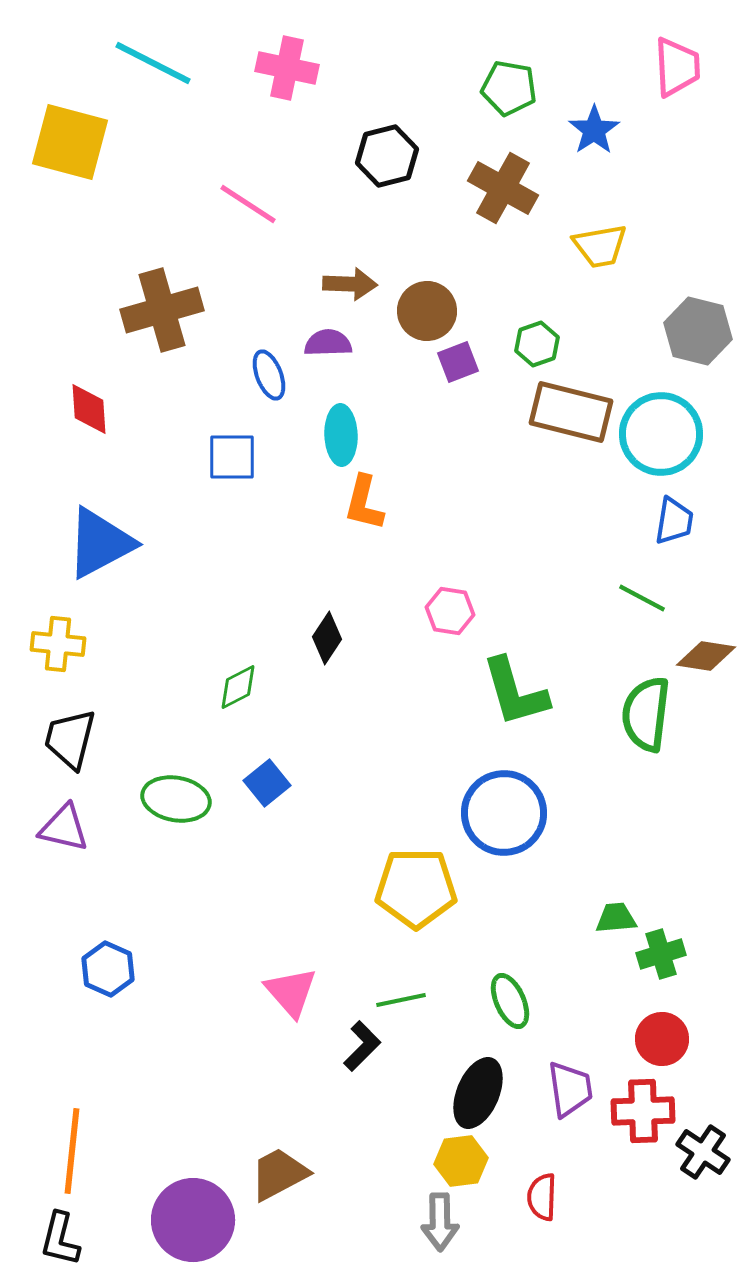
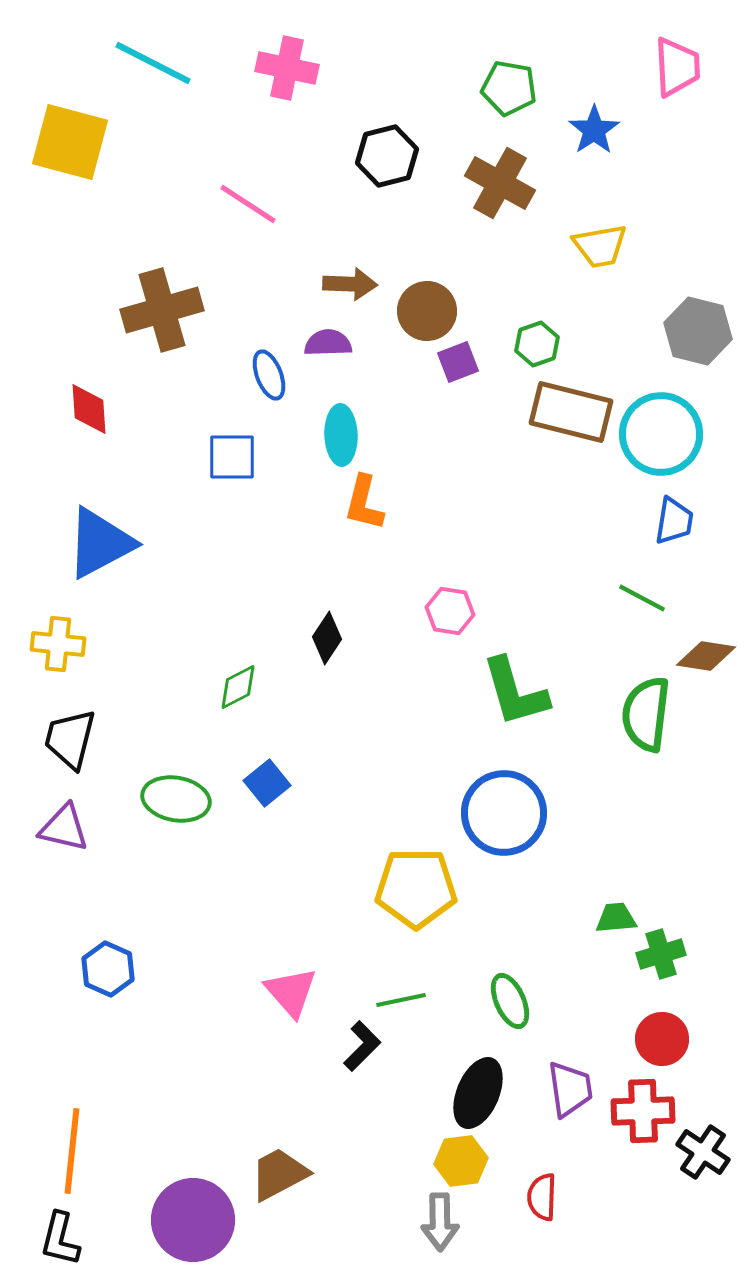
brown cross at (503, 188): moved 3 px left, 5 px up
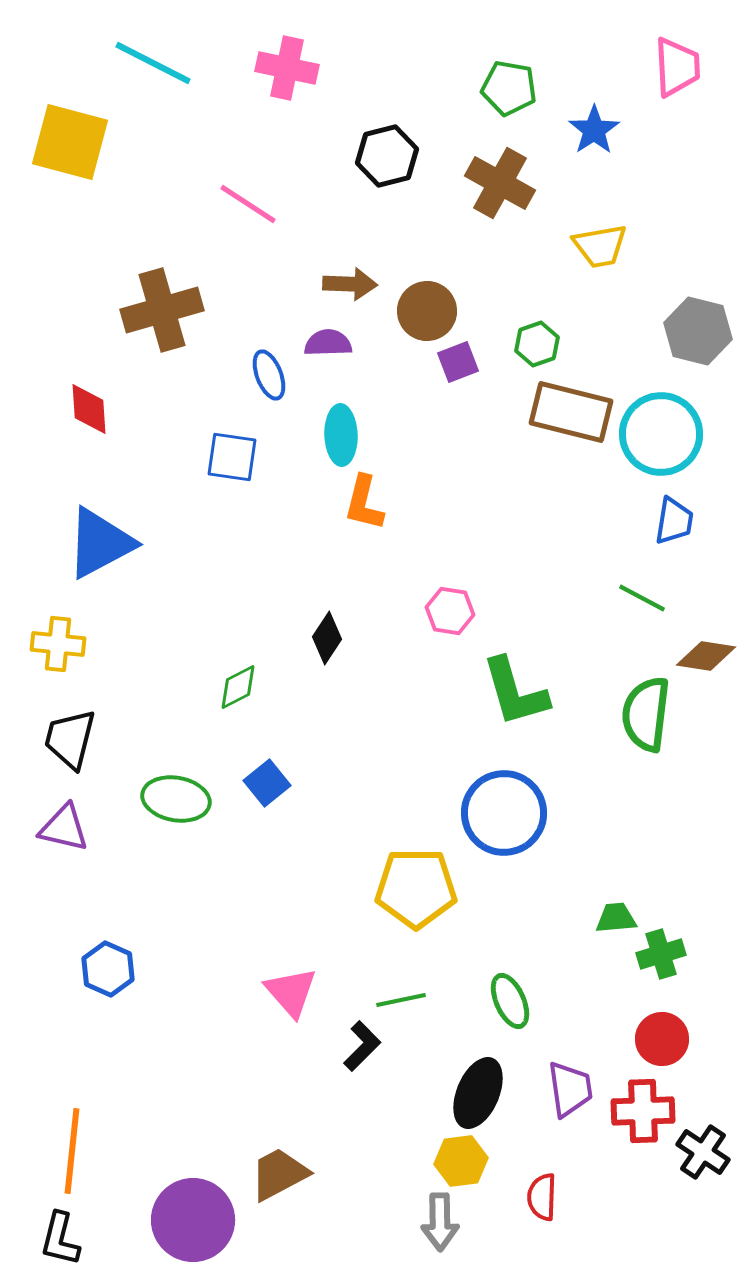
blue square at (232, 457): rotated 8 degrees clockwise
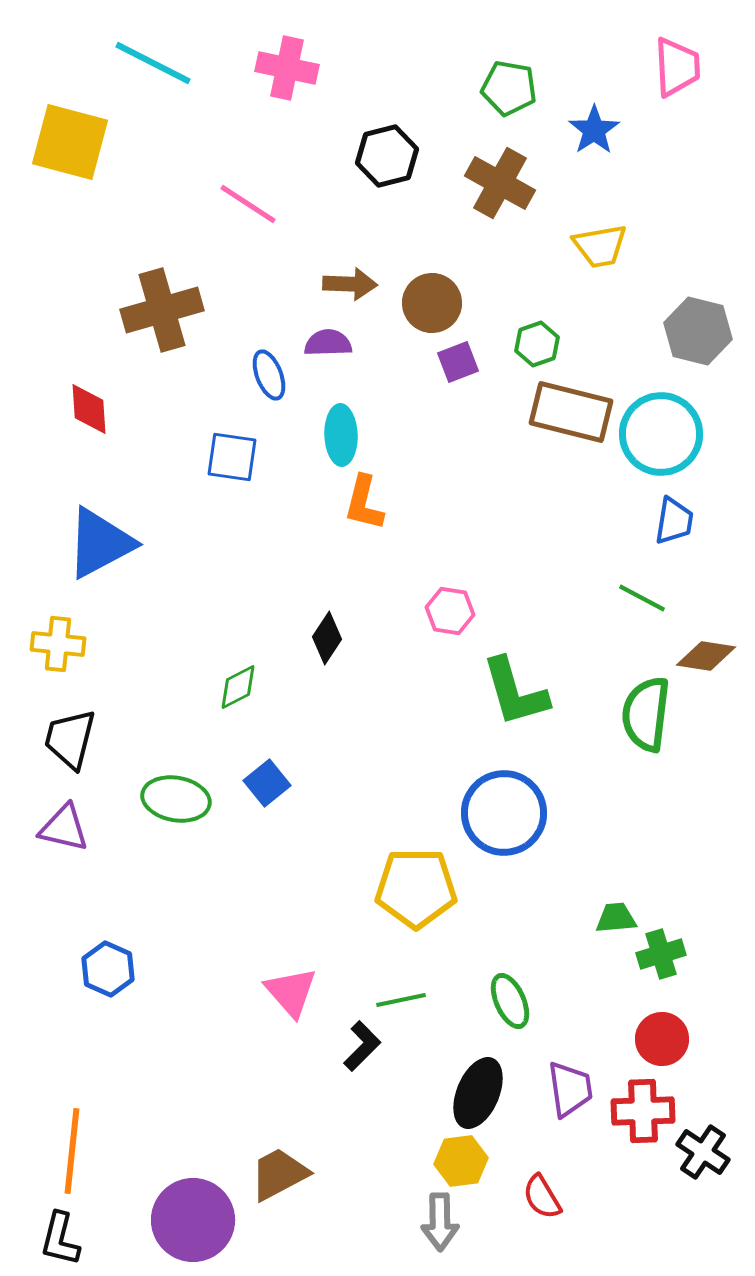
brown circle at (427, 311): moved 5 px right, 8 px up
red semicircle at (542, 1197): rotated 33 degrees counterclockwise
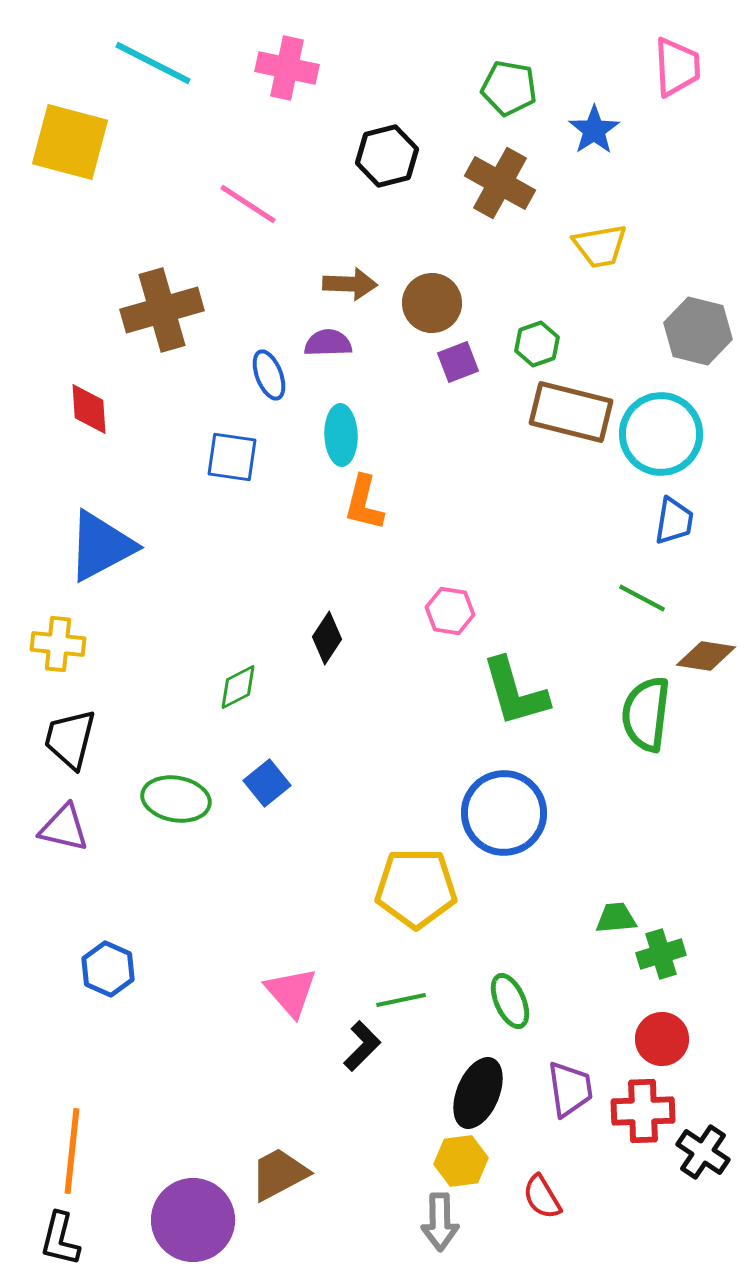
blue triangle at (100, 543): moved 1 px right, 3 px down
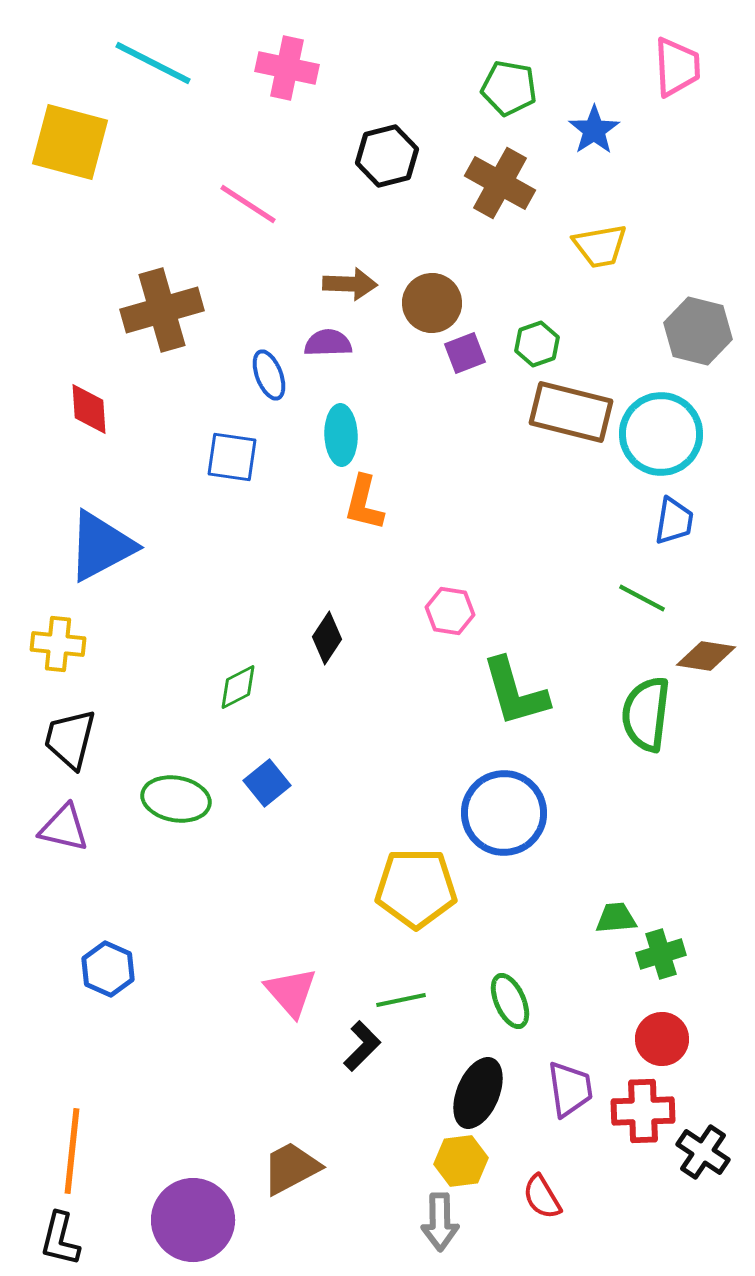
purple square at (458, 362): moved 7 px right, 9 px up
brown trapezoid at (279, 1174): moved 12 px right, 6 px up
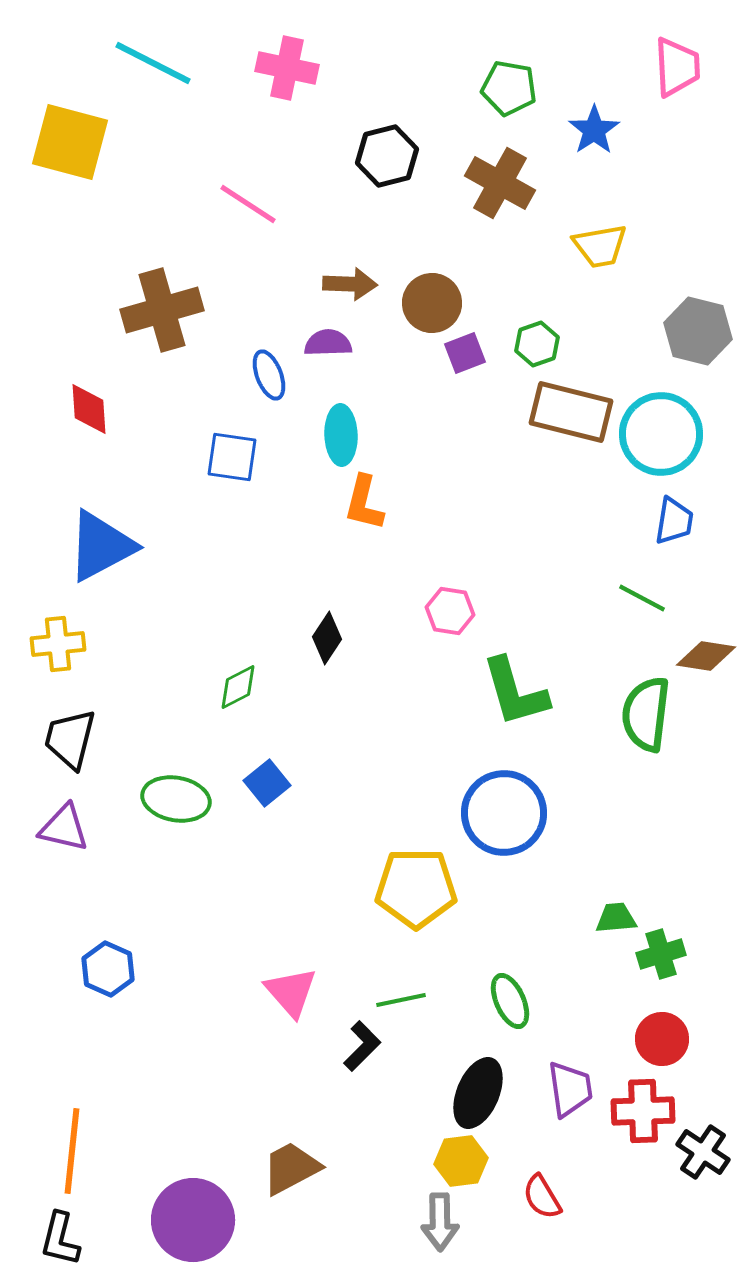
yellow cross at (58, 644): rotated 12 degrees counterclockwise
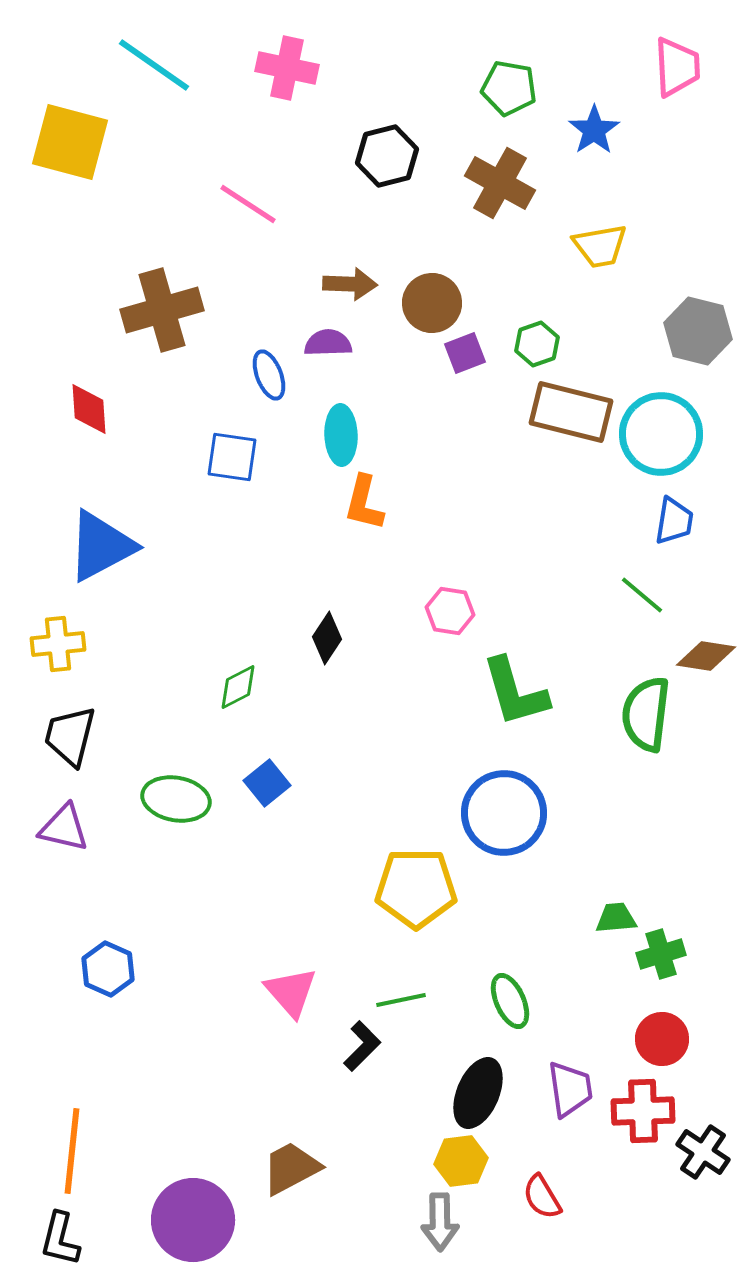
cyan line at (153, 63): moved 1 px right, 2 px down; rotated 8 degrees clockwise
green line at (642, 598): moved 3 px up; rotated 12 degrees clockwise
black trapezoid at (70, 739): moved 3 px up
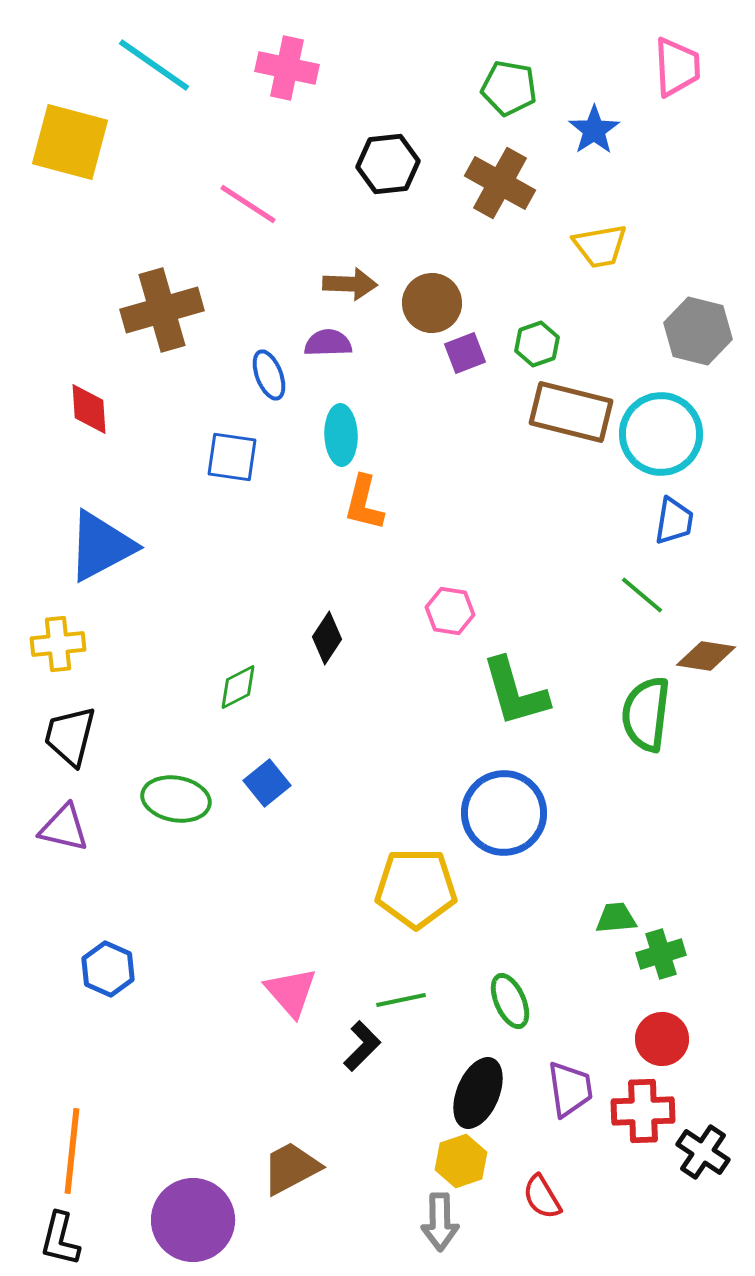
black hexagon at (387, 156): moved 1 px right, 8 px down; rotated 8 degrees clockwise
yellow hexagon at (461, 1161): rotated 12 degrees counterclockwise
